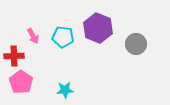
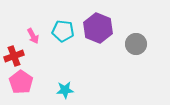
cyan pentagon: moved 6 px up
red cross: rotated 18 degrees counterclockwise
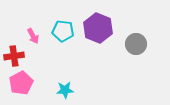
red cross: rotated 12 degrees clockwise
pink pentagon: moved 1 px down; rotated 10 degrees clockwise
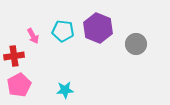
pink pentagon: moved 2 px left, 2 px down
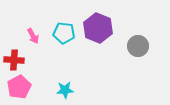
cyan pentagon: moved 1 px right, 2 px down
gray circle: moved 2 px right, 2 px down
red cross: moved 4 px down; rotated 12 degrees clockwise
pink pentagon: moved 2 px down
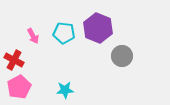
gray circle: moved 16 px left, 10 px down
red cross: rotated 24 degrees clockwise
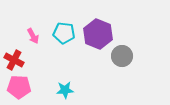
purple hexagon: moved 6 px down
pink pentagon: rotated 30 degrees clockwise
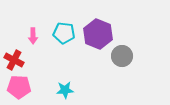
pink arrow: rotated 28 degrees clockwise
